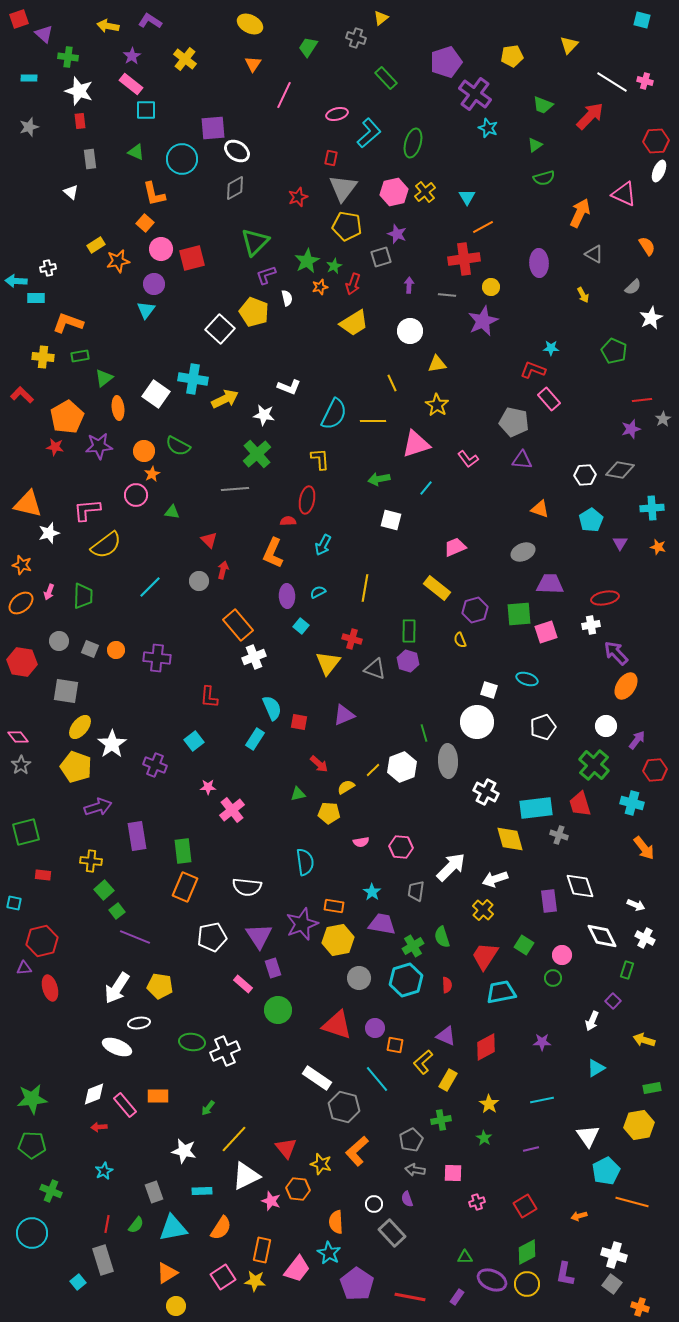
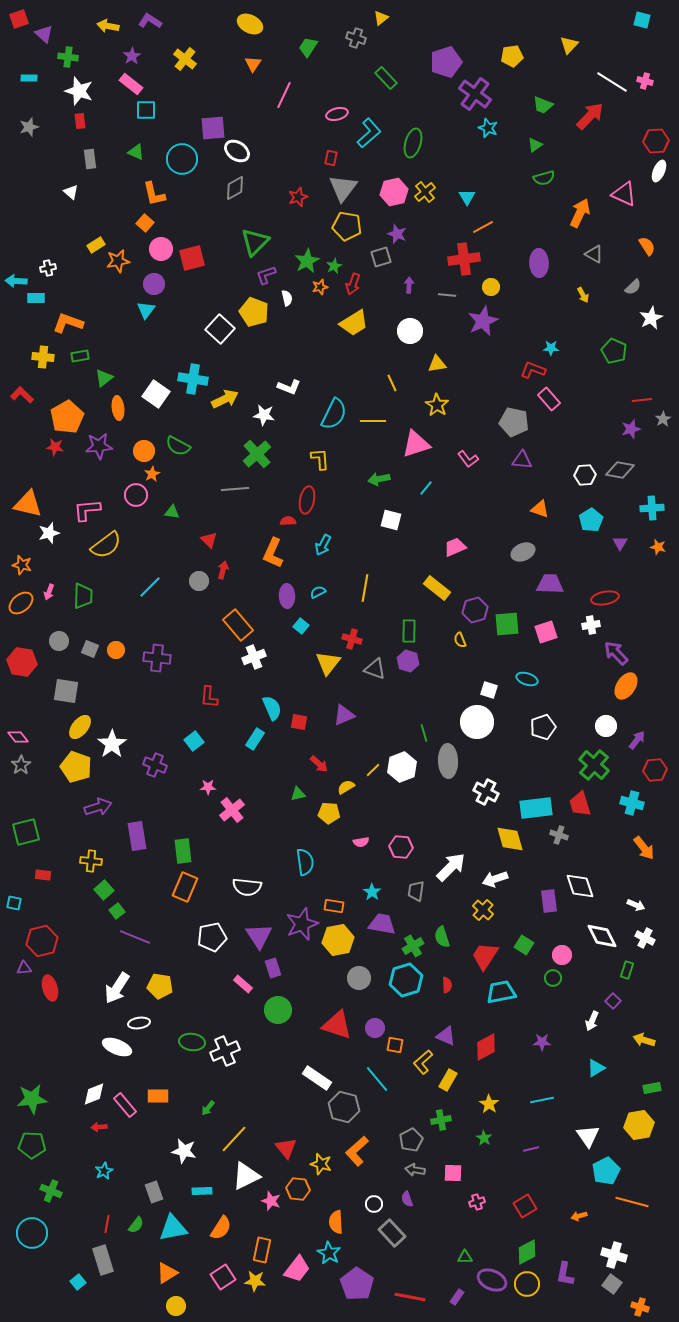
green square at (519, 614): moved 12 px left, 10 px down
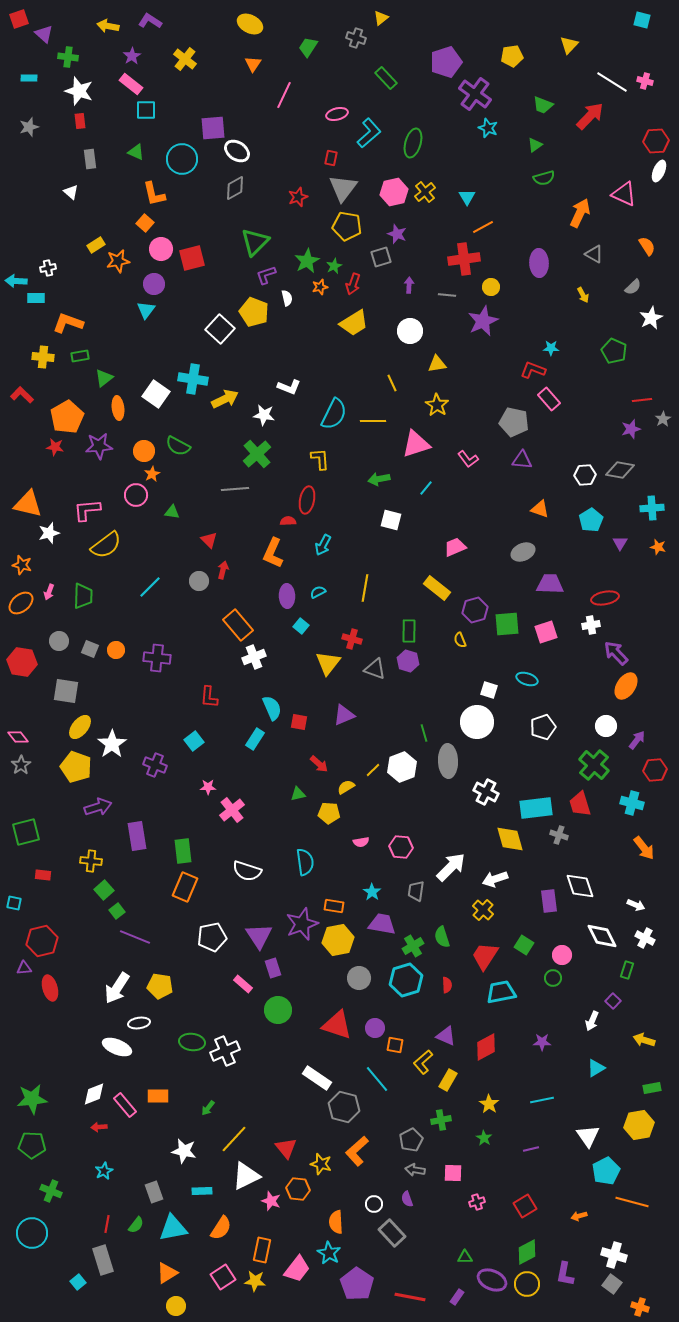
white semicircle at (247, 887): moved 16 px up; rotated 12 degrees clockwise
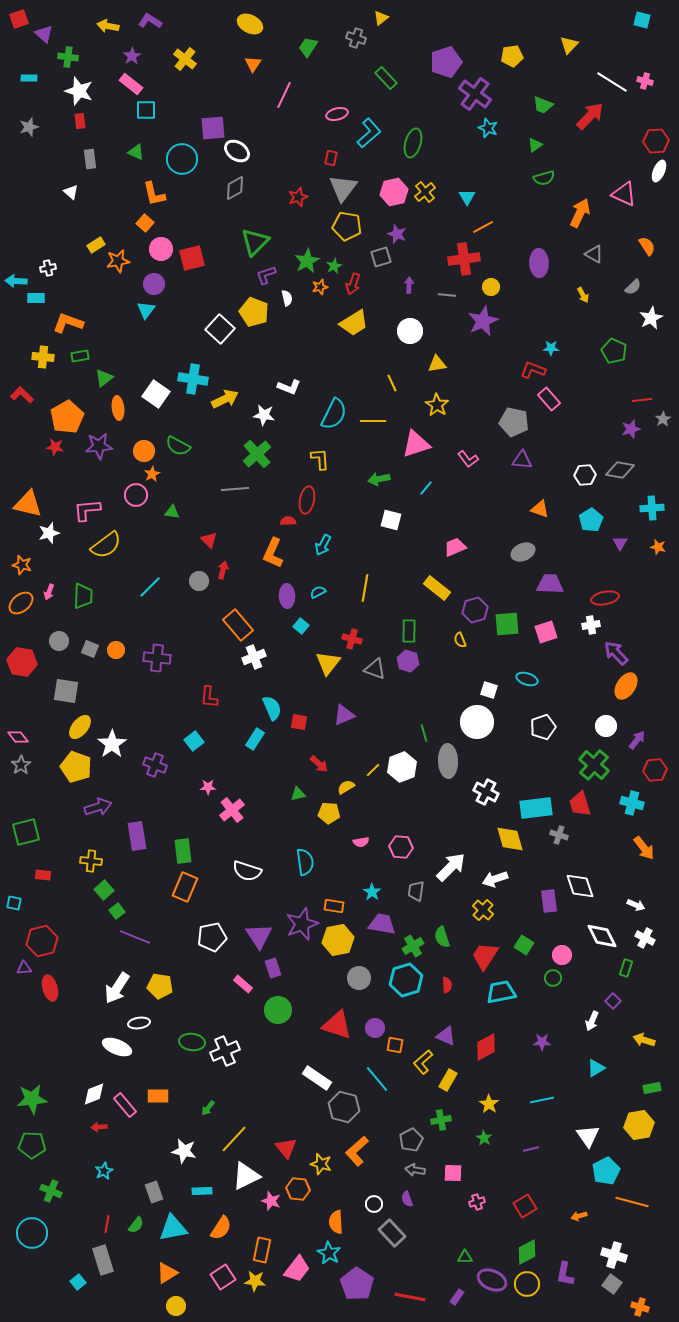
green rectangle at (627, 970): moved 1 px left, 2 px up
